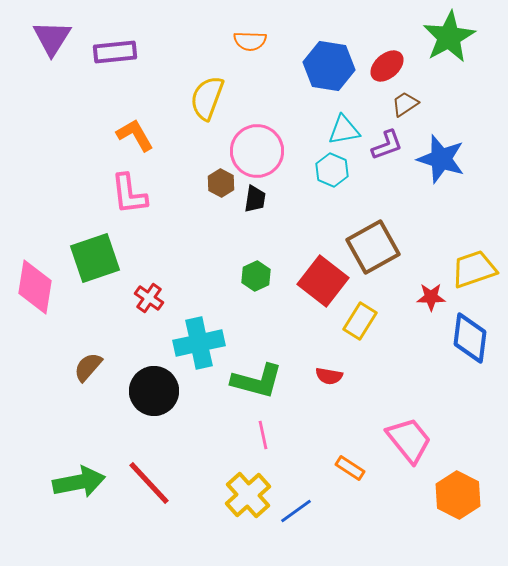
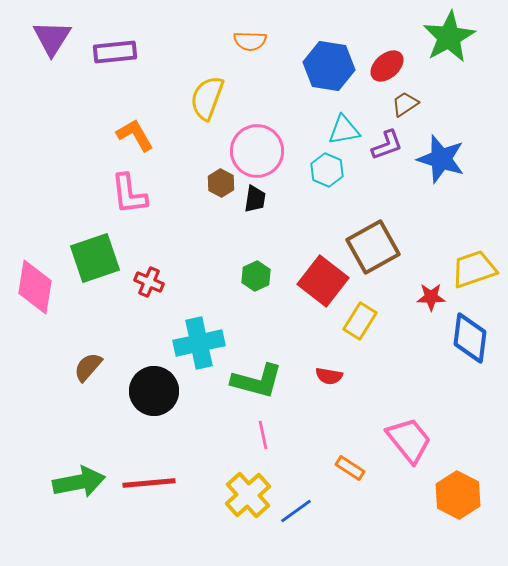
cyan hexagon: moved 5 px left
red cross: moved 16 px up; rotated 12 degrees counterclockwise
red line: rotated 52 degrees counterclockwise
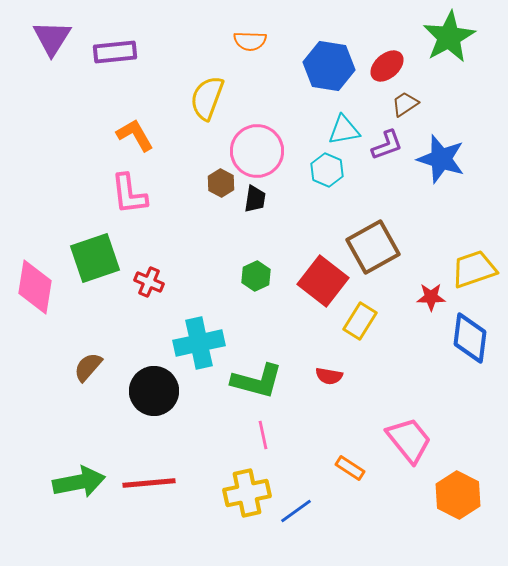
yellow cross: moved 1 px left, 2 px up; rotated 30 degrees clockwise
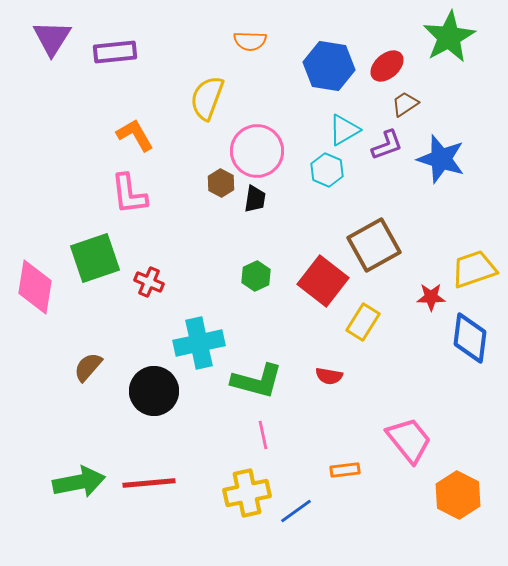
cyan triangle: rotated 20 degrees counterclockwise
brown square: moved 1 px right, 2 px up
yellow rectangle: moved 3 px right, 1 px down
orange rectangle: moved 5 px left, 2 px down; rotated 40 degrees counterclockwise
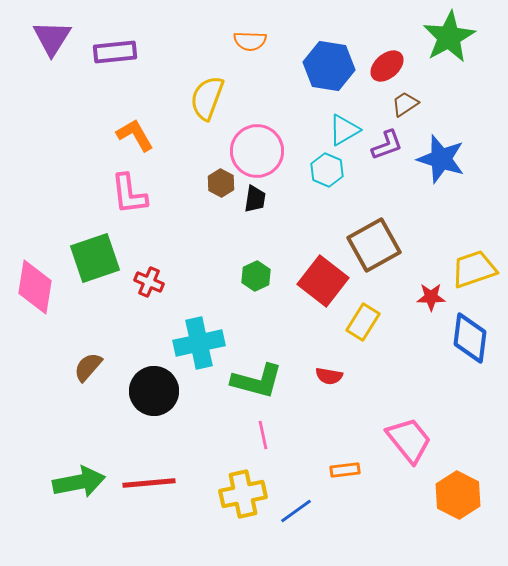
yellow cross: moved 4 px left, 1 px down
